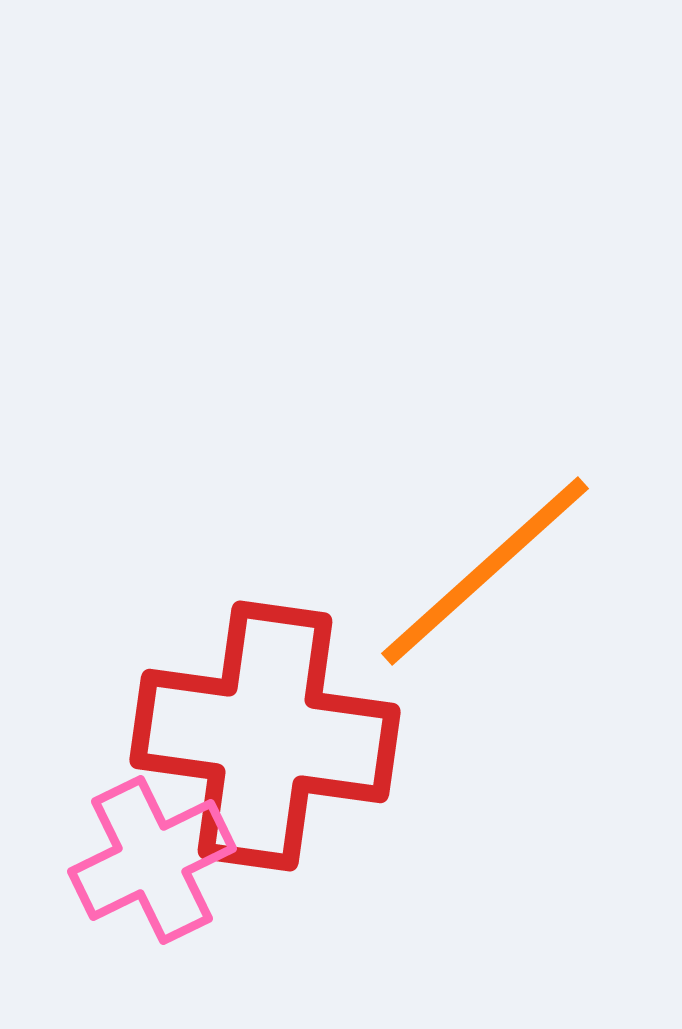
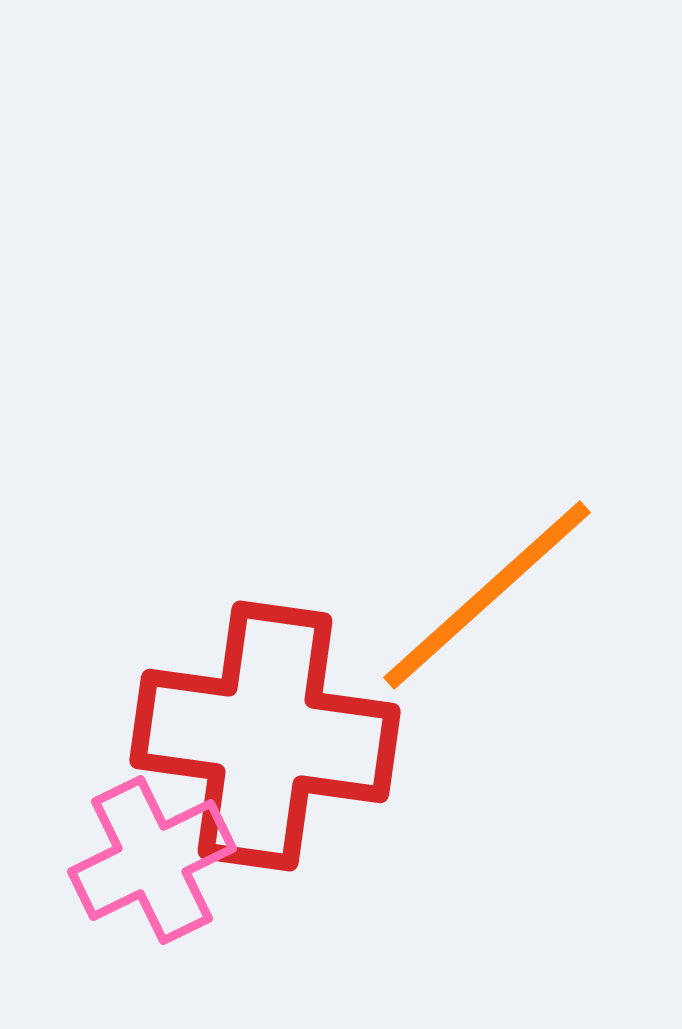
orange line: moved 2 px right, 24 px down
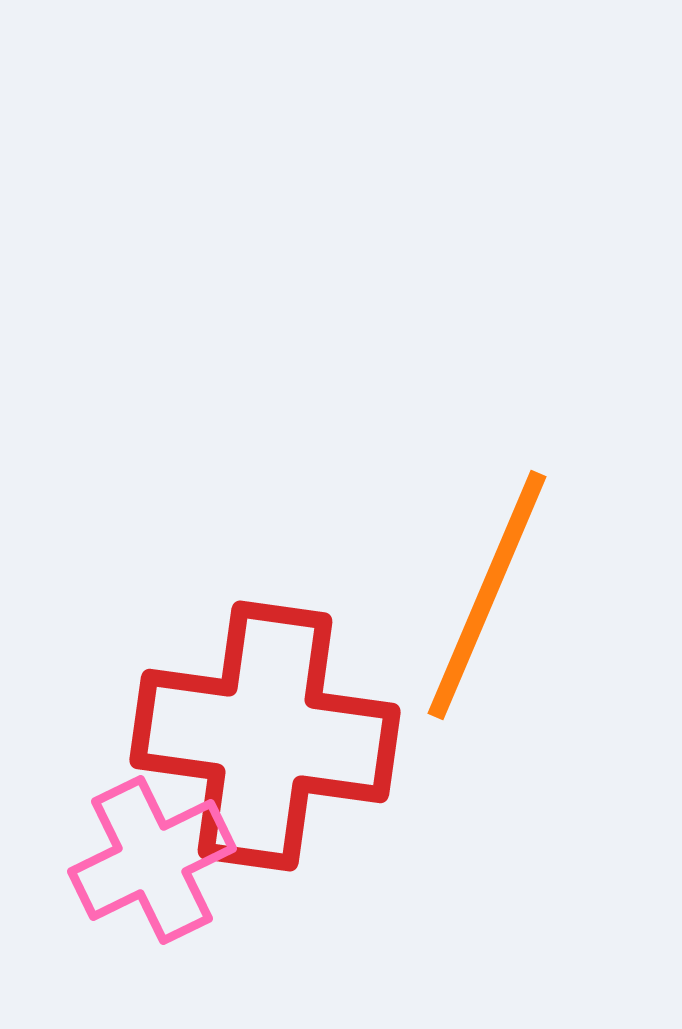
orange line: rotated 25 degrees counterclockwise
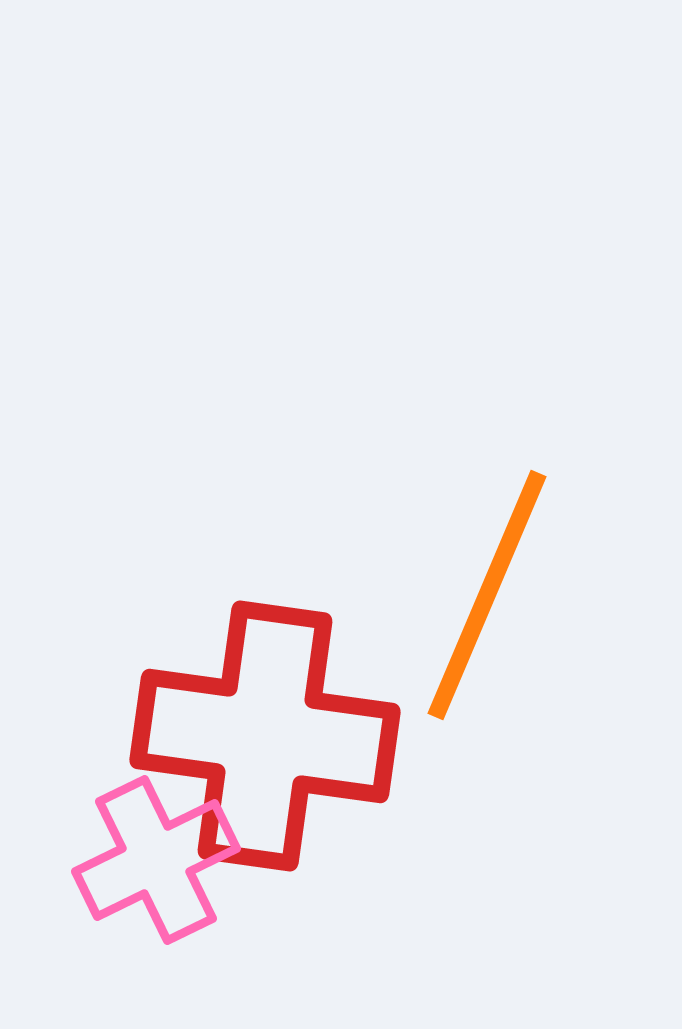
pink cross: moved 4 px right
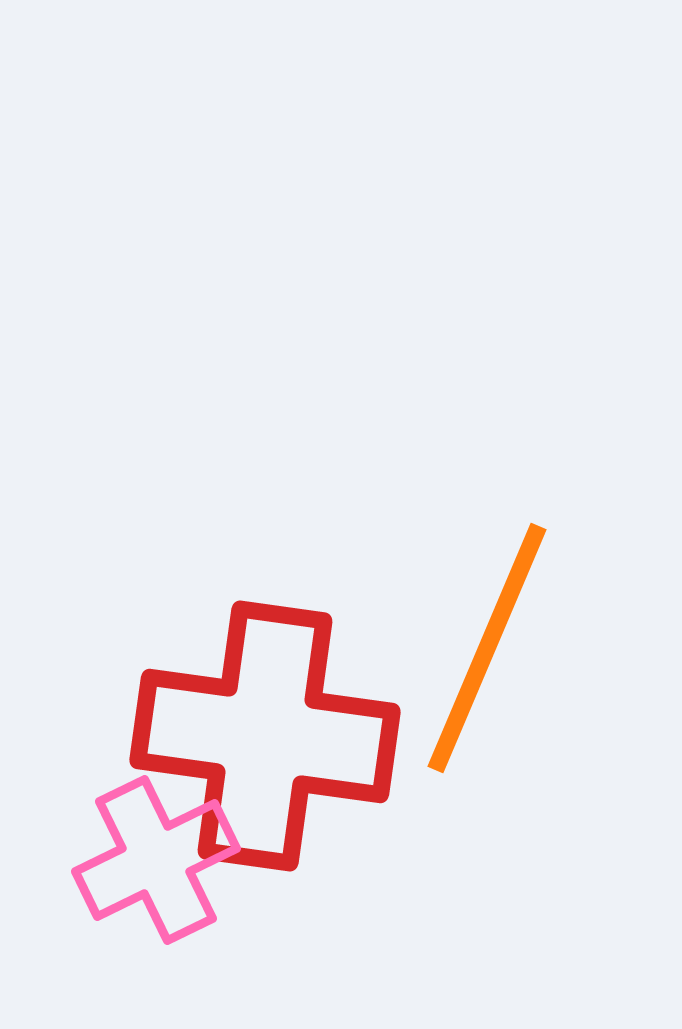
orange line: moved 53 px down
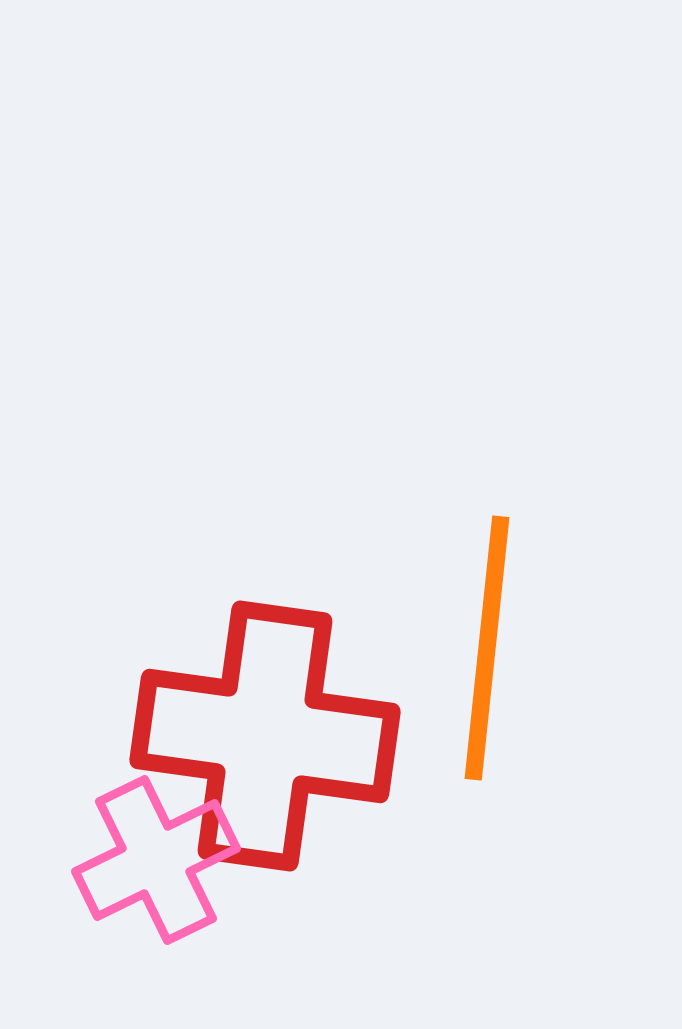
orange line: rotated 17 degrees counterclockwise
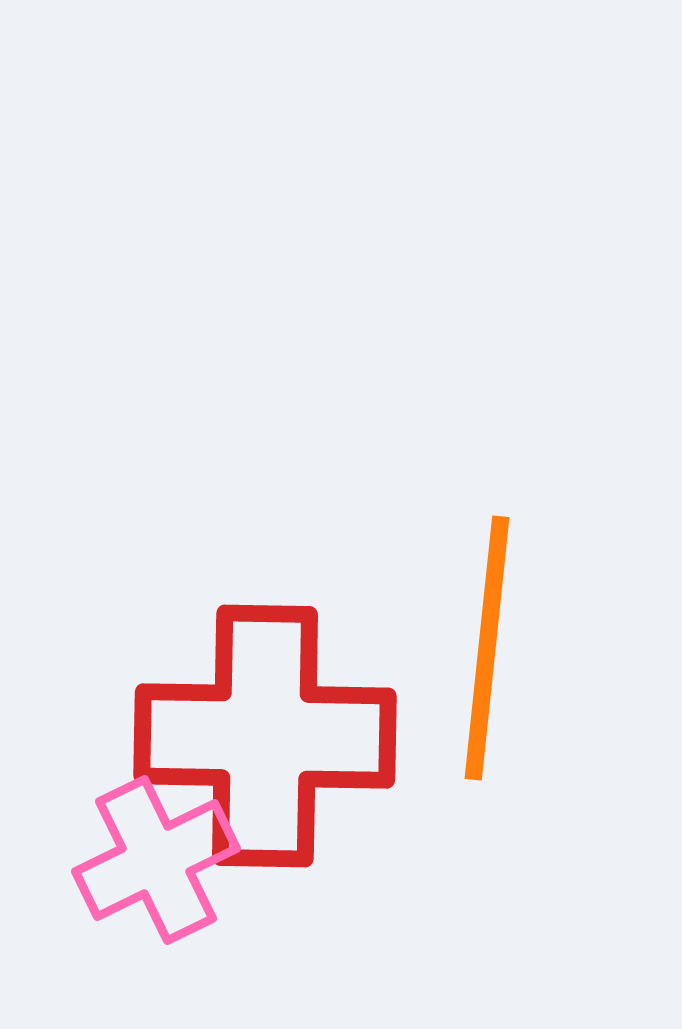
red cross: rotated 7 degrees counterclockwise
